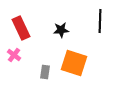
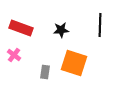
black line: moved 4 px down
red rectangle: rotated 45 degrees counterclockwise
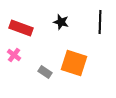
black line: moved 3 px up
black star: moved 8 px up; rotated 21 degrees clockwise
gray rectangle: rotated 64 degrees counterclockwise
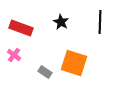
black star: rotated 14 degrees clockwise
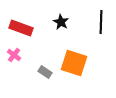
black line: moved 1 px right
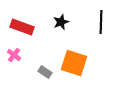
black star: rotated 21 degrees clockwise
red rectangle: moved 1 px right, 1 px up
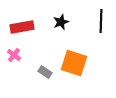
black line: moved 1 px up
red rectangle: rotated 30 degrees counterclockwise
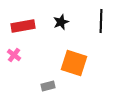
red rectangle: moved 1 px right, 1 px up
gray rectangle: moved 3 px right, 14 px down; rotated 48 degrees counterclockwise
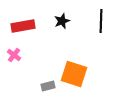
black star: moved 1 px right, 1 px up
orange square: moved 11 px down
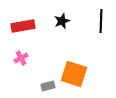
pink cross: moved 7 px right, 3 px down; rotated 24 degrees clockwise
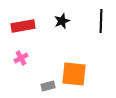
orange square: rotated 12 degrees counterclockwise
